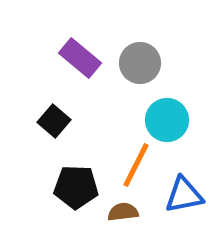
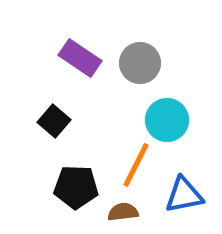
purple rectangle: rotated 6 degrees counterclockwise
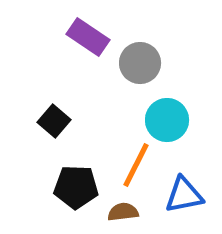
purple rectangle: moved 8 px right, 21 px up
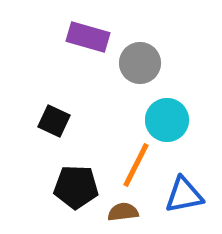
purple rectangle: rotated 18 degrees counterclockwise
black square: rotated 16 degrees counterclockwise
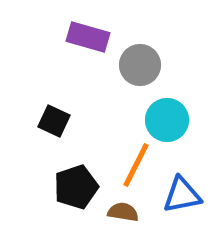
gray circle: moved 2 px down
black pentagon: rotated 21 degrees counterclockwise
blue triangle: moved 2 px left
brown semicircle: rotated 16 degrees clockwise
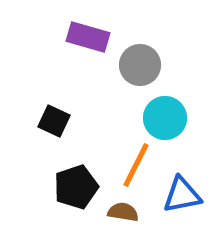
cyan circle: moved 2 px left, 2 px up
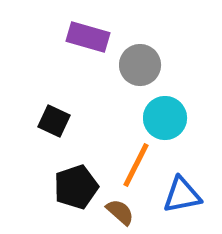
brown semicircle: moved 3 px left; rotated 32 degrees clockwise
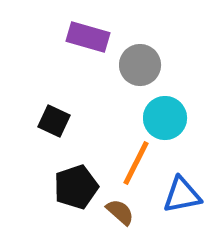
orange line: moved 2 px up
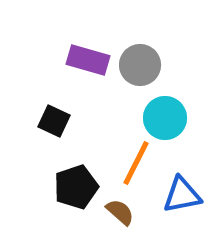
purple rectangle: moved 23 px down
